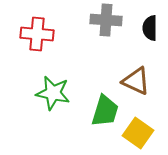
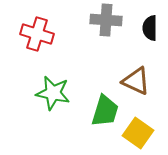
red cross: rotated 12 degrees clockwise
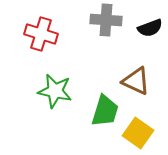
black semicircle: rotated 110 degrees counterclockwise
red cross: moved 4 px right
green star: moved 2 px right, 2 px up
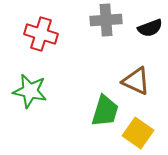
gray cross: rotated 8 degrees counterclockwise
green star: moved 25 px left
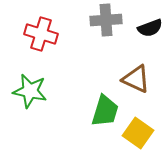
brown triangle: moved 2 px up
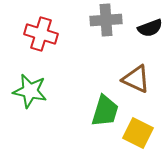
yellow square: rotated 8 degrees counterclockwise
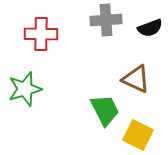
red cross: rotated 16 degrees counterclockwise
green star: moved 5 px left, 2 px up; rotated 28 degrees counterclockwise
green trapezoid: moved 1 px up; rotated 44 degrees counterclockwise
yellow square: moved 2 px down
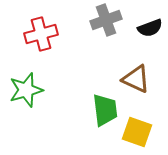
gray cross: rotated 16 degrees counterclockwise
red cross: rotated 16 degrees counterclockwise
green star: moved 1 px right, 1 px down
green trapezoid: rotated 20 degrees clockwise
yellow square: moved 1 px left, 3 px up; rotated 8 degrees counterclockwise
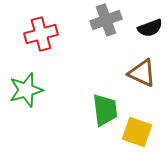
brown triangle: moved 6 px right, 6 px up
